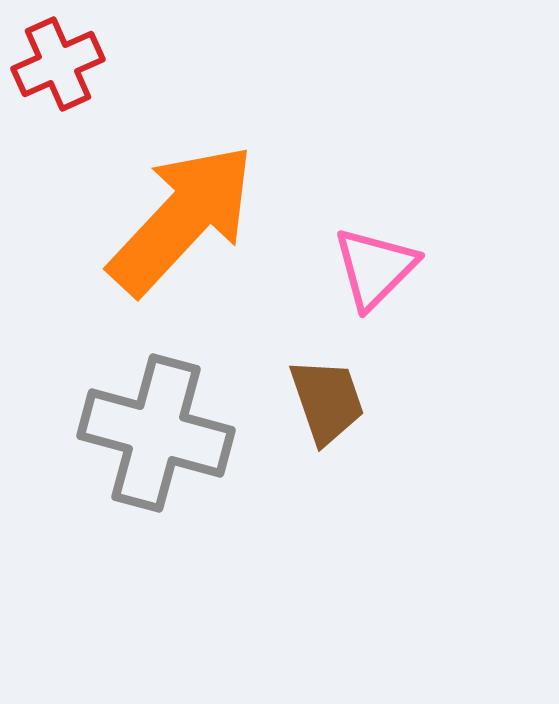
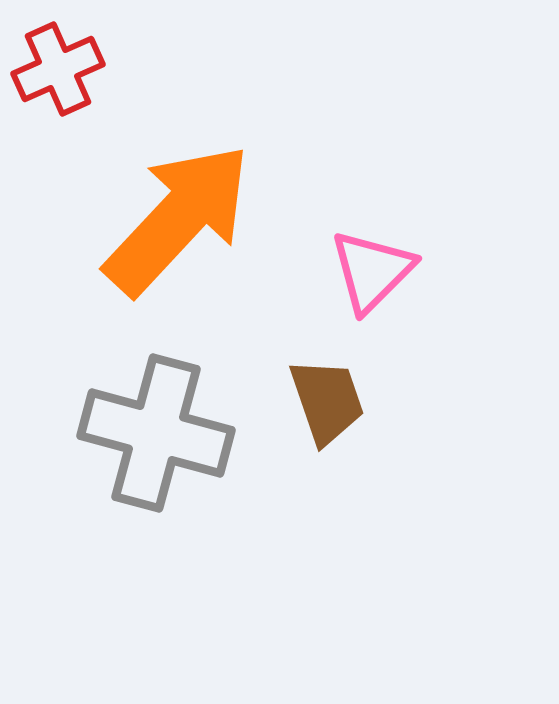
red cross: moved 5 px down
orange arrow: moved 4 px left
pink triangle: moved 3 px left, 3 px down
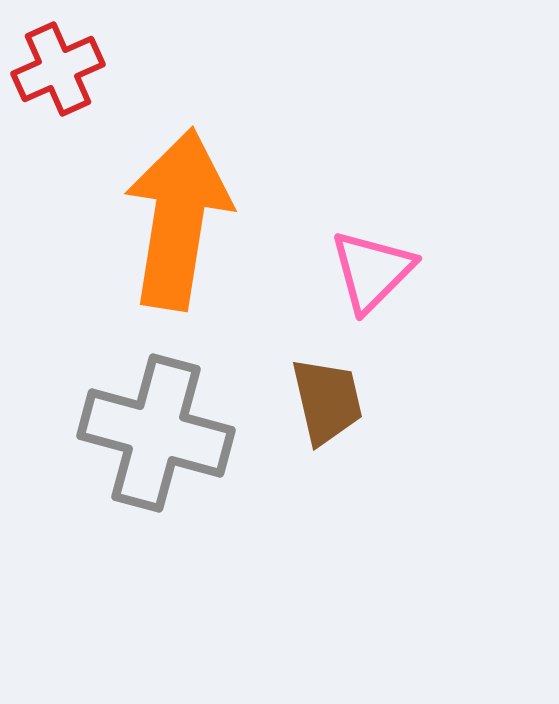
orange arrow: rotated 34 degrees counterclockwise
brown trapezoid: rotated 6 degrees clockwise
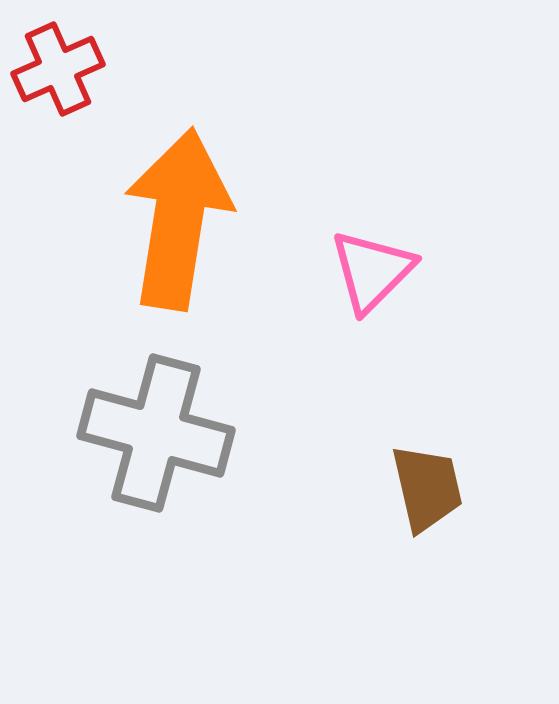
brown trapezoid: moved 100 px right, 87 px down
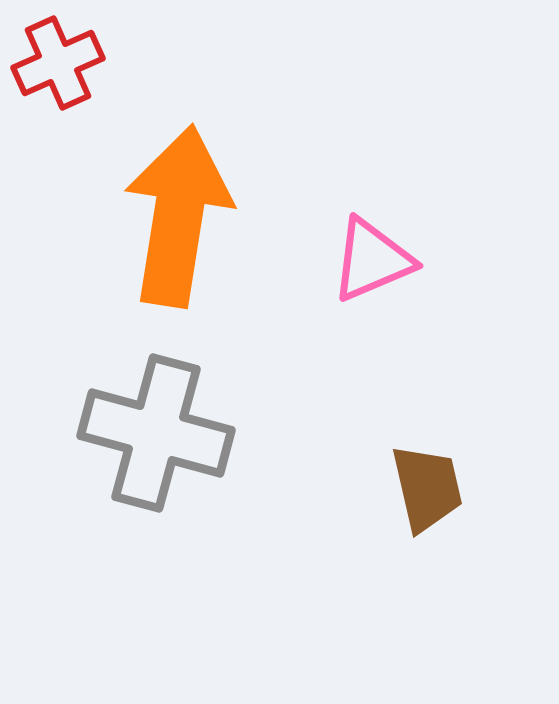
red cross: moved 6 px up
orange arrow: moved 3 px up
pink triangle: moved 11 px up; rotated 22 degrees clockwise
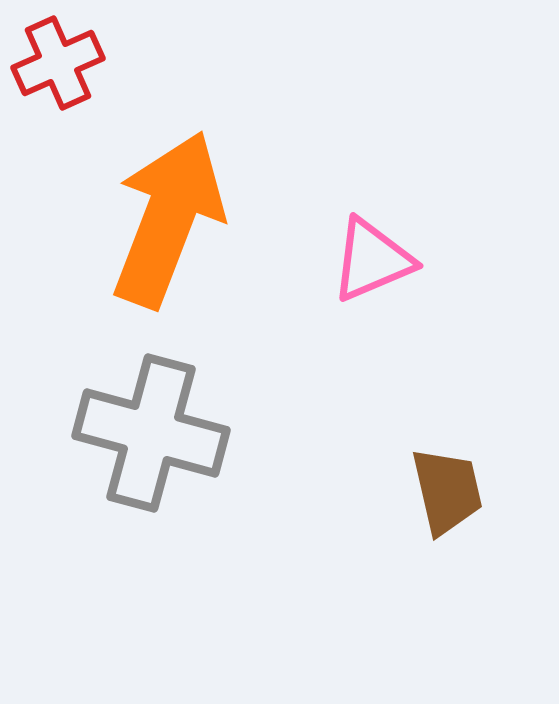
orange arrow: moved 10 px left, 3 px down; rotated 12 degrees clockwise
gray cross: moved 5 px left
brown trapezoid: moved 20 px right, 3 px down
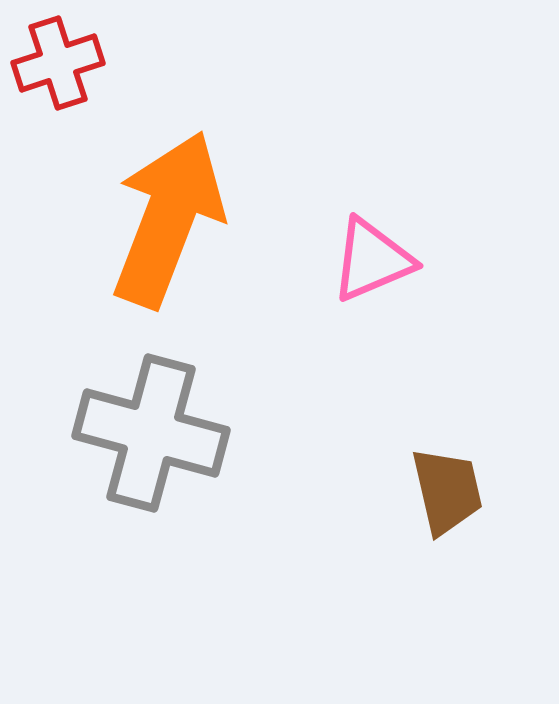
red cross: rotated 6 degrees clockwise
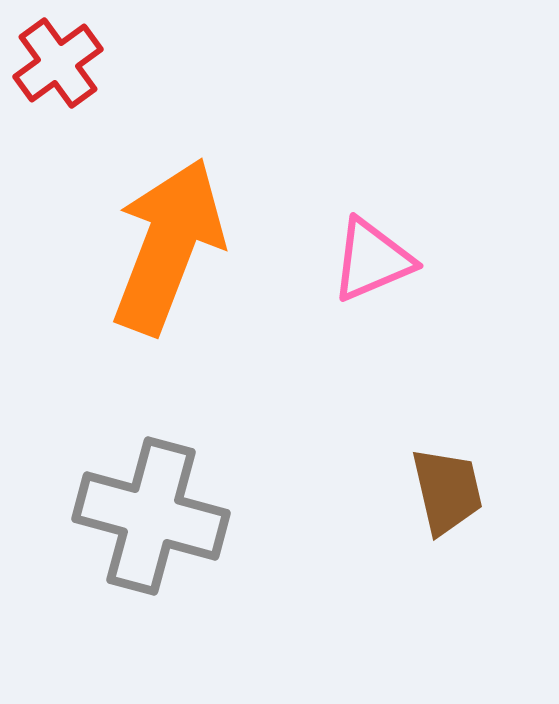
red cross: rotated 18 degrees counterclockwise
orange arrow: moved 27 px down
gray cross: moved 83 px down
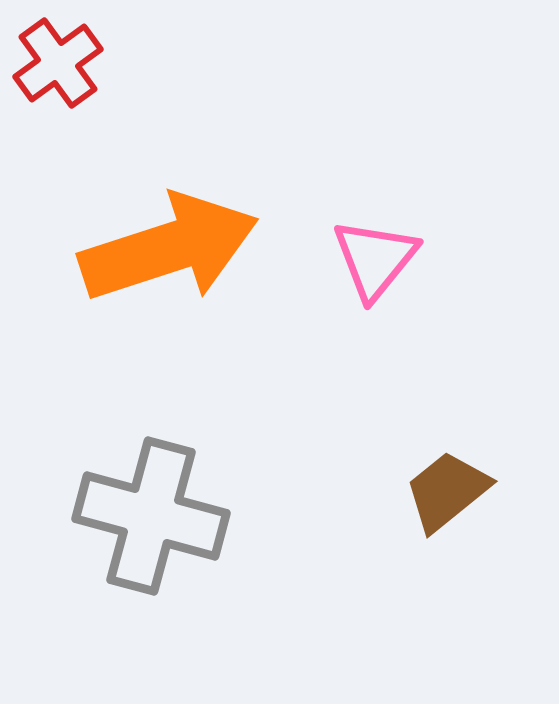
orange arrow: moved 1 px right, 2 px down; rotated 51 degrees clockwise
pink triangle: moved 3 px right, 1 px up; rotated 28 degrees counterclockwise
brown trapezoid: rotated 116 degrees counterclockwise
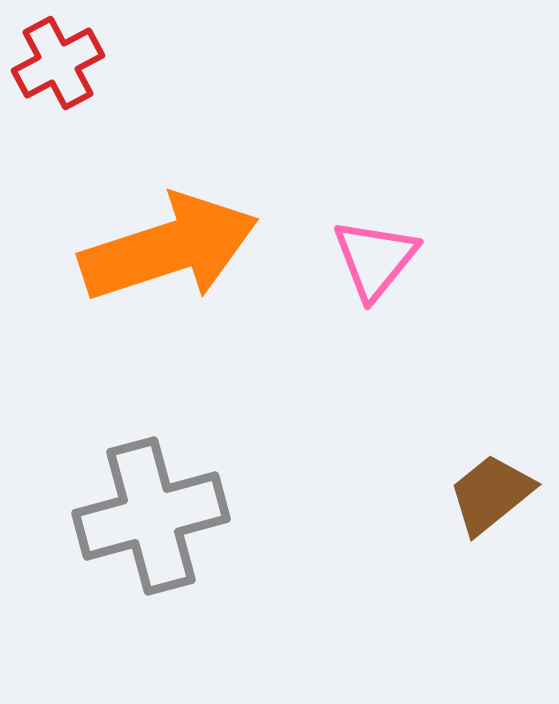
red cross: rotated 8 degrees clockwise
brown trapezoid: moved 44 px right, 3 px down
gray cross: rotated 30 degrees counterclockwise
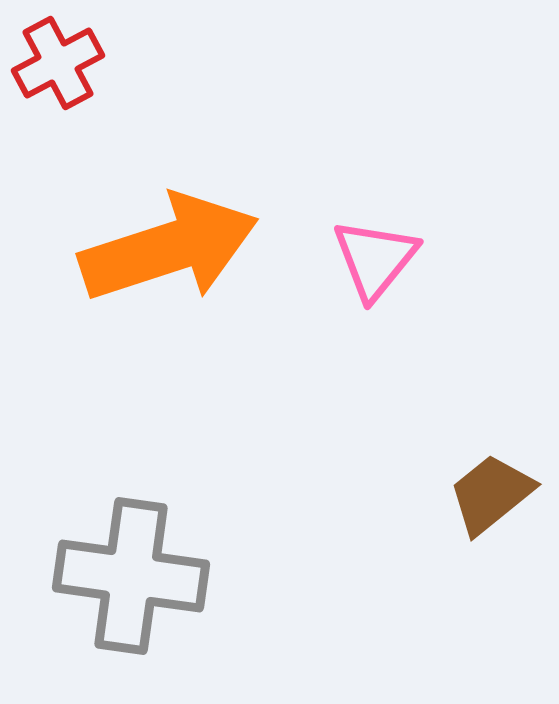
gray cross: moved 20 px left, 60 px down; rotated 23 degrees clockwise
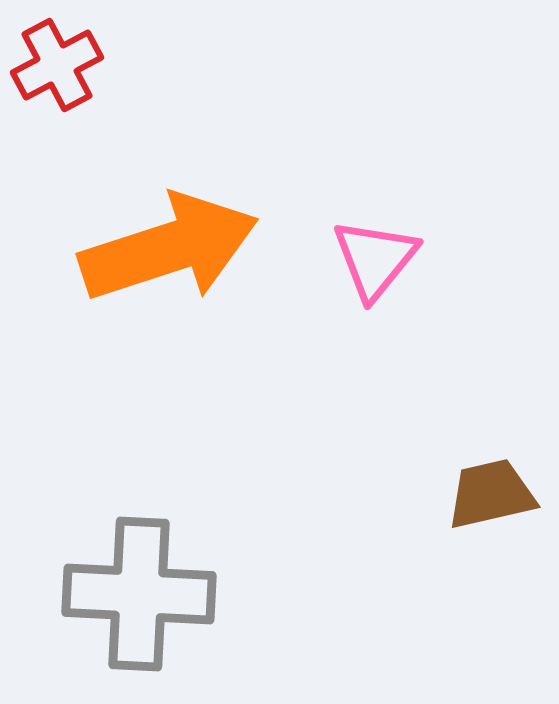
red cross: moved 1 px left, 2 px down
brown trapezoid: rotated 26 degrees clockwise
gray cross: moved 8 px right, 18 px down; rotated 5 degrees counterclockwise
